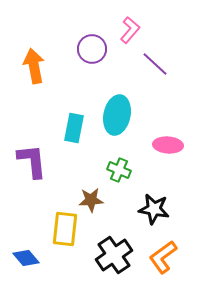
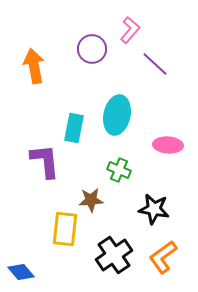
purple L-shape: moved 13 px right
blue diamond: moved 5 px left, 14 px down
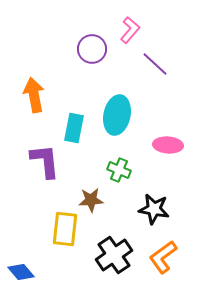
orange arrow: moved 29 px down
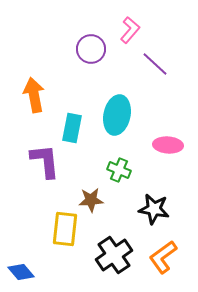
purple circle: moved 1 px left
cyan rectangle: moved 2 px left
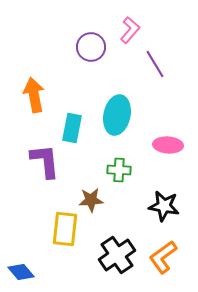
purple circle: moved 2 px up
purple line: rotated 16 degrees clockwise
green cross: rotated 20 degrees counterclockwise
black star: moved 10 px right, 3 px up
black cross: moved 3 px right
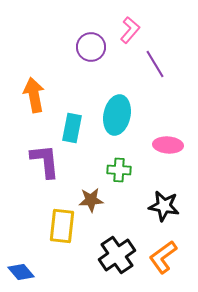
yellow rectangle: moved 3 px left, 3 px up
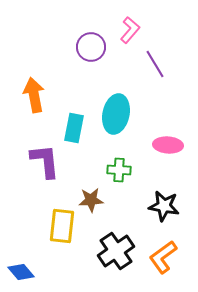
cyan ellipse: moved 1 px left, 1 px up
cyan rectangle: moved 2 px right
black cross: moved 1 px left, 4 px up
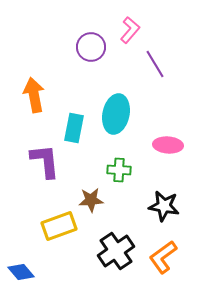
yellow rectangle: moved 3 px left; rotated 64 degrees clockwise
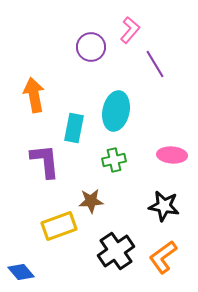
cyan ellipse: moved 3 px up
pink ellipse: moved 4 px right, 10 px down
green cross: moved 5 px left, 10 px up; rotated 15 degrees counterclockwise
brown star: moved 1 px down
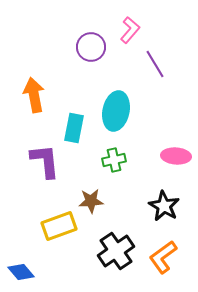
pink ellipse: moved 4 px right, 1 px down
black star: rotated 20 degrees clockwise
